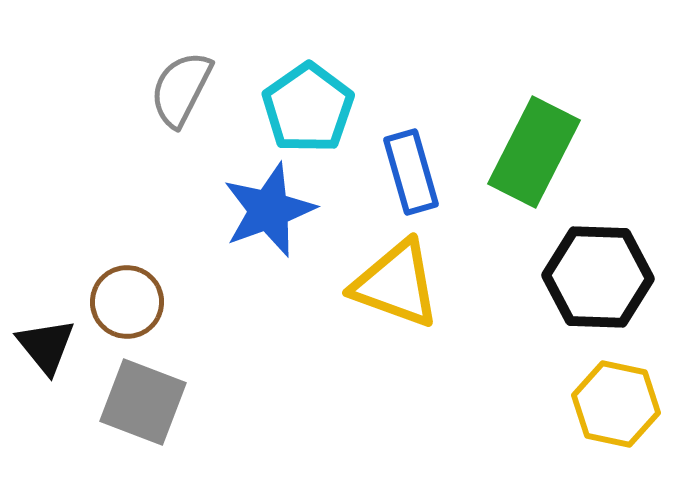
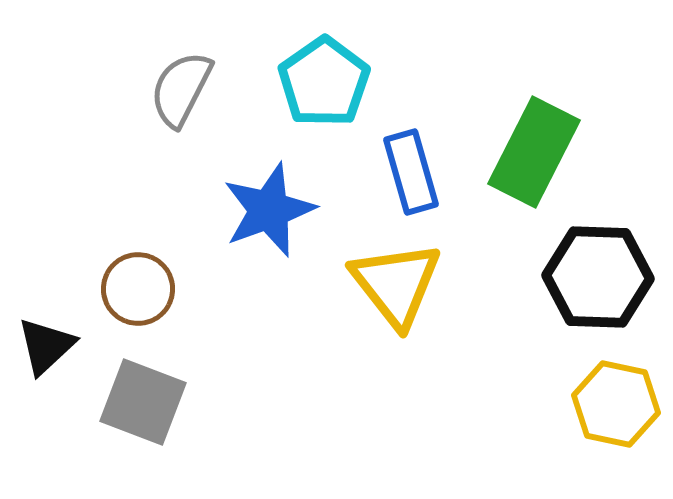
cyan pentagon: moved 16 px right, 26 px up
yellow triangle: rotated 32 degrees clockwise
brown circle: moved 11 px right, 13 px up
black triangle: rotated 26 degrees clockwise
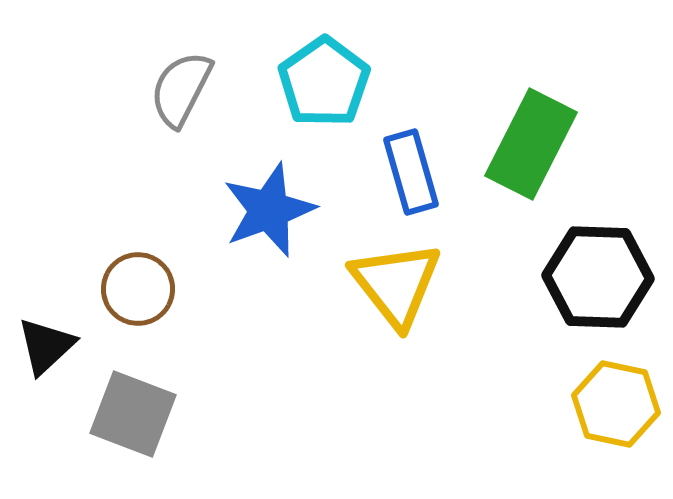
green rectangle: moved 3 px left, 8 px up
gray square: moved 10 px left, 12 px down
